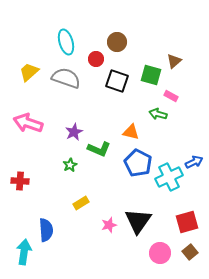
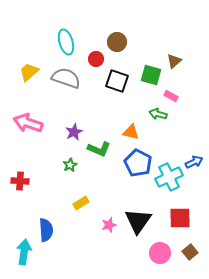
red square: moved 7 px left, 4 px up; rotated 15 degrees clockwise
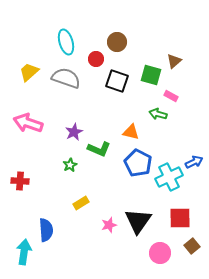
brown square: moved 2 px right, 6 px up
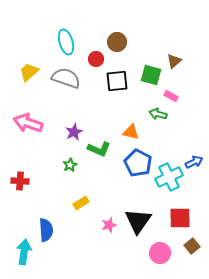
black square: rotated 25 degrees counterclockwise
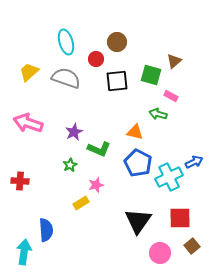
orange triangle: moved 4 px right
pink star: moved 13 px left, 40 px up
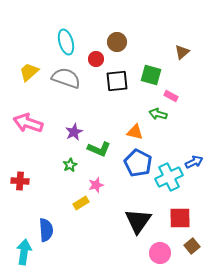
brown triangle: moved 8 px right, 9 px up
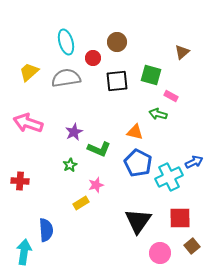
red circle: moved 3 px left, 1 px up
gray semicircle: rotated 28 degrees counterclockwise
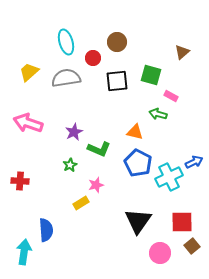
red square: moved 2 px right, 4 px down
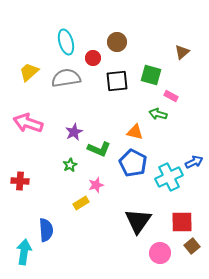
blue pentagon: moved 5 px left
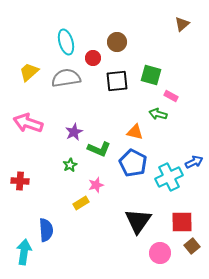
brown triangle: moved 28 px up
